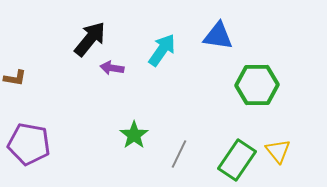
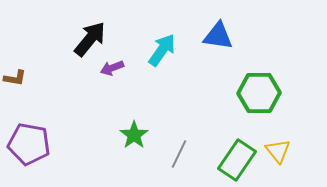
purple arrow: rotated 30 degrees counterclockwise
green hexagon: moved 2 px right, 8 px down
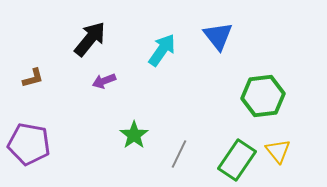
blue triangle: rotated 44 degrees clockwise
purple arrow: moved 8 px left, 13 px down
brown L-shape: moved 18 px right; rotated 25 degrees counterclockwise
green hexagon: moved 4 px right, 3 px down; rotated 6 degrees counterclockwise
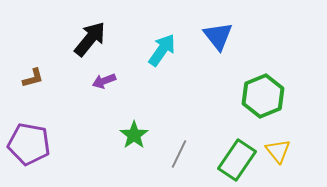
green hexagon: rotated 15 degrees counterclockwise
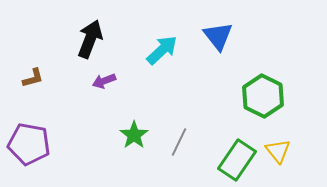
black arrow: rotated 18 degrees counterclockwise
cyan arrow: rotated 12 degrees clockwise
green hexagon: rotated 12 degrees counterclockwise
gray line: moved 12 px up
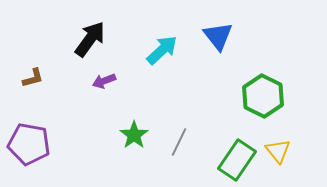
black arrow: rotated 15 degrees clockwise
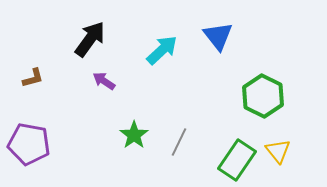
purple arrow: rotated 55 degrees clockwise
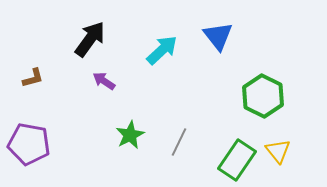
green star: moved 4 px left; rotated 8 degrees clockwise
